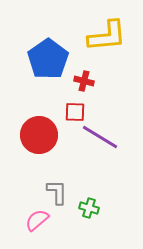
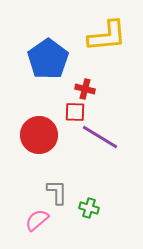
red cross: moved 1 px right, 8 px down
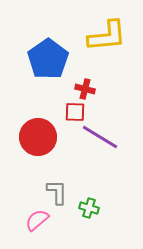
red circle: moved 1 px left, 2 px down
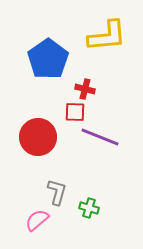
purple line: rotated 9 degrees counterclockwise
gray L-shape: rotated 16 degrees clockwise
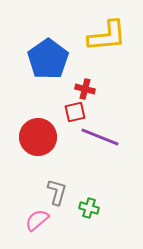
red square: rotated 15 degrees counterclockwise
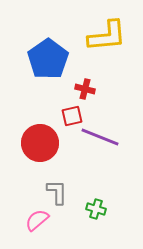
red square: moved 3 px left, 4 px down
red circle: moved 2 px right, 6 px down
gray L-shape: rotated 16 degrees counterclockwise
green cross: moved 7 px right, 1 px down
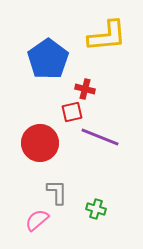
red square: moved 4 px up
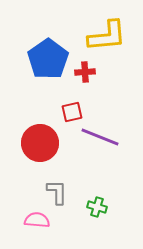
red cross: moved 17 px up; rotated 18 degrees counterclockwise
green cross: moved 1 px right, 2 px up
pink semicircle: rotated 45 degrees clockwise
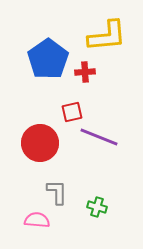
purple line: moved 1 px left
